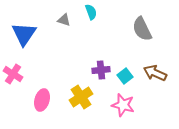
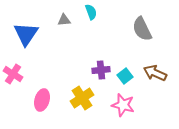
gray triangle: rotated 24 degrees counterclockwise
blue triangle: moved 2 px right
yellow cross: moved 1 px right, 1 px down
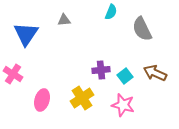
cyan semicircle: moved 20 px right; rotated 42 degrees clockwise
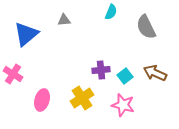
gray semicircle: moved 4 px right, 2 px up
blue triangle: rotated 16 degrees clockwise
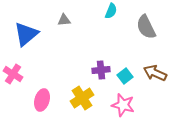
cyan semicircle: moved 1 px up
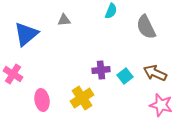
pink ellipse: rotated 25 degrees counterclockwise
pink star: moved 38 px right
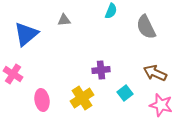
cyan square: moved 17 px down
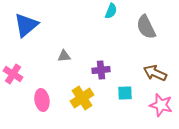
gray triangle: moved 36 px down
blue triangle: moved 9 px up
cyan square: rotated 35 degrees clockwise
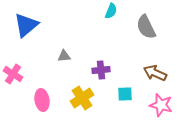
cyan square: moved 1 px down
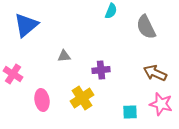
cyan square: moved 5 px right, 18 px down
pink star: moved 1 px up
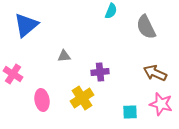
purple cross: moved 1 px left, 2 px down
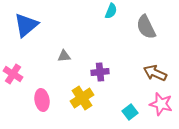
cyan square: rotated 35 degrees counterclockwise
